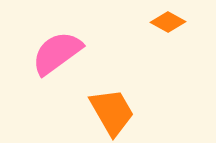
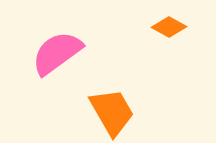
orange diamond: moved 1 px right, 5 px down
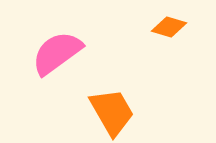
orange diamond: rotated 12 degrees counterclockwise
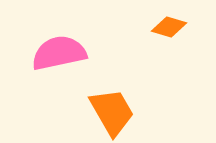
pink semicircle: moved 2 px right; rotated 24 degrees clockwise
